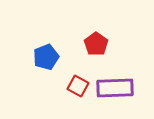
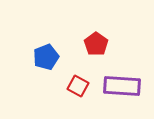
purple rectangle: moved 7 px right, 2 px up; rotated 6 degrees clockwise
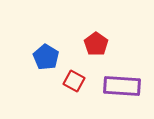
blue pentagon: rotated 20 degrees counterclockwise
red square: moved 4 px left, 5 px up
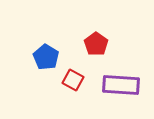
red square: moved 1 px left, 1 px up
purple rectangle: moved 1 px left, 1 px up
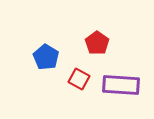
red pentagon: moved 1 px right, 1 px up
red square: moved 6 px right, 1 px up
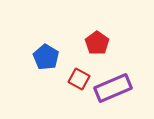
purple rectangle: moved 8 px left, 3 px down; rotated 27 degrees counterclockwise
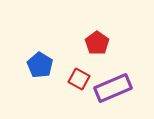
blue pentagon: moved 6 px left, 8 px down
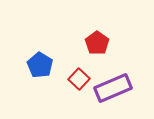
red square: rotated 15 degrees clockwise
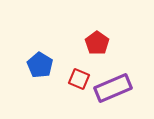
red square: rotated 20 degrees counterclockwise
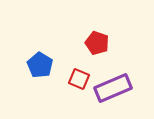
red pentagon: rotated 15 degrees counterclockwise
